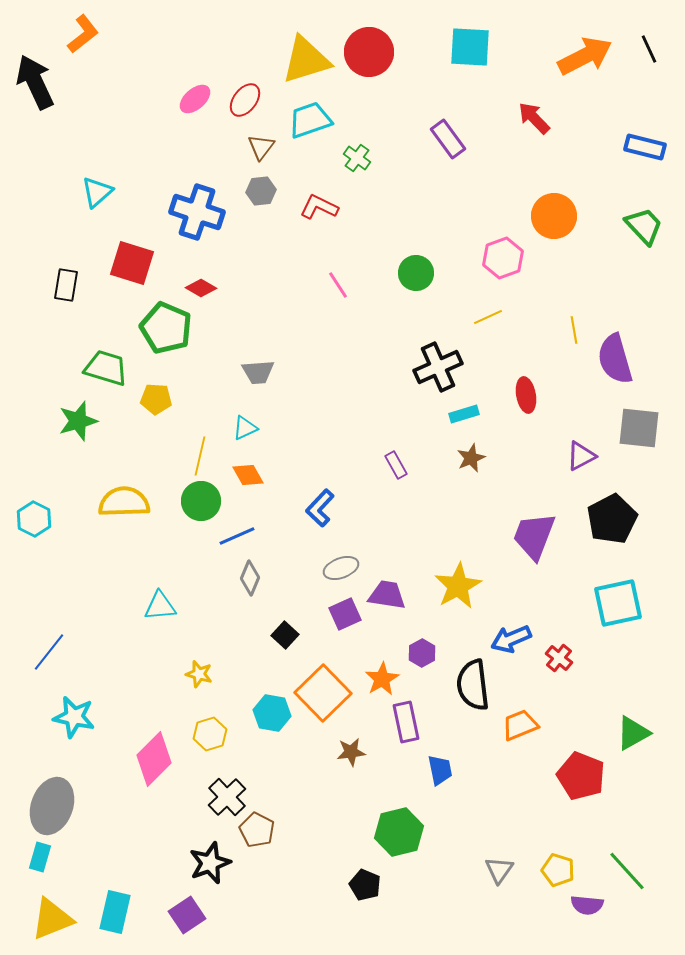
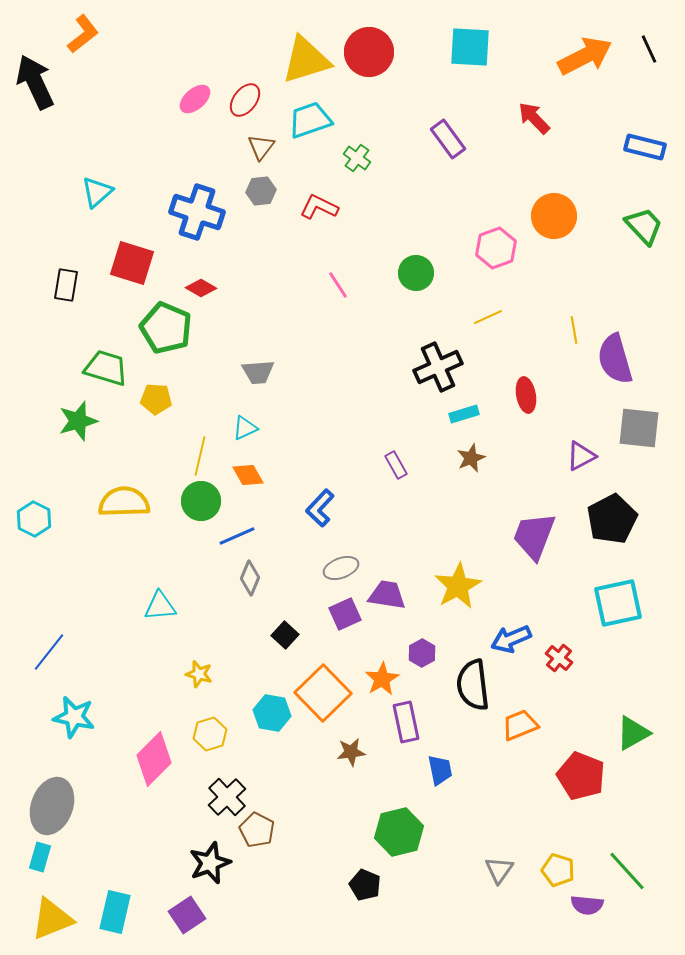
pink hexagon at (503, 258): moved 7 px left, 10 px up
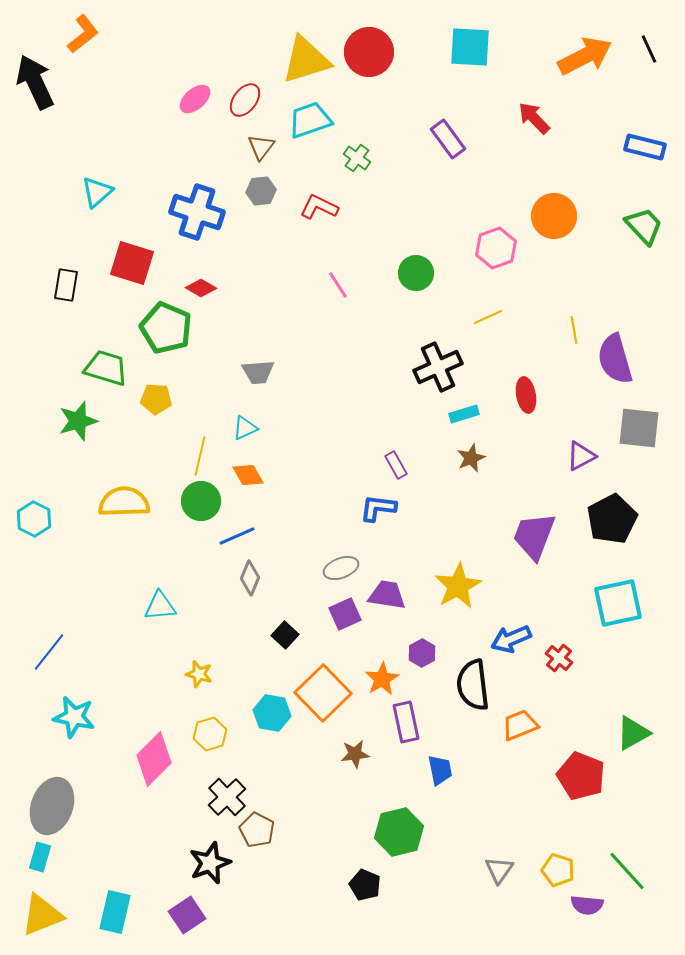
blue L-shape at (320, 508): moved 58 px right; rotated 54 degrees clockwise
brown star at (351, 752): moved 4 px right, 2 px down
yellow triangle at (52, 919): moved 10 px left, 4 px up
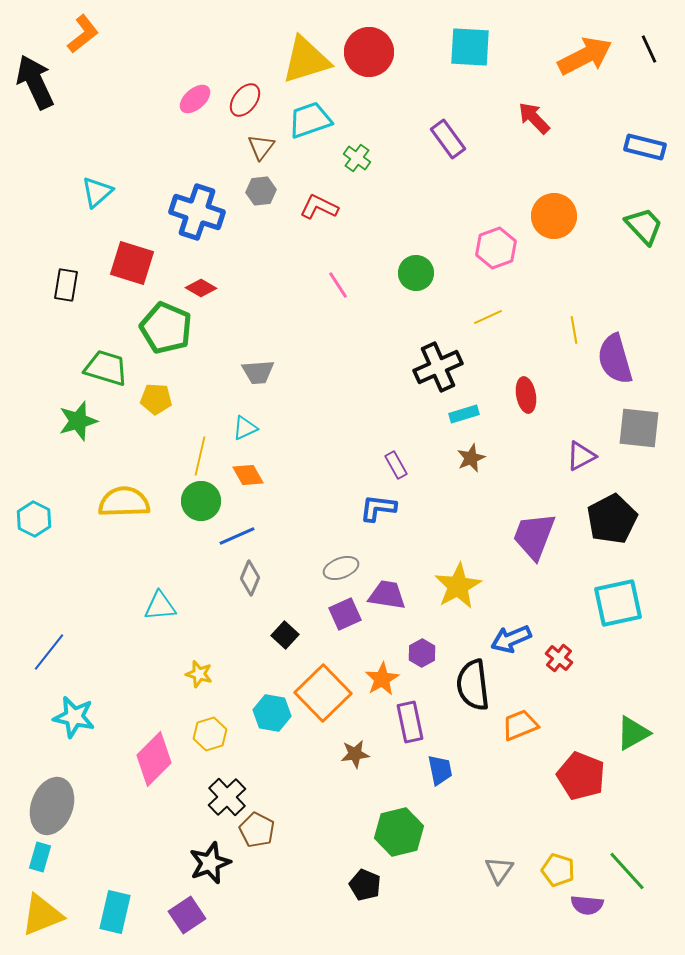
purple rectangle at (406, 722): moved 4 px right
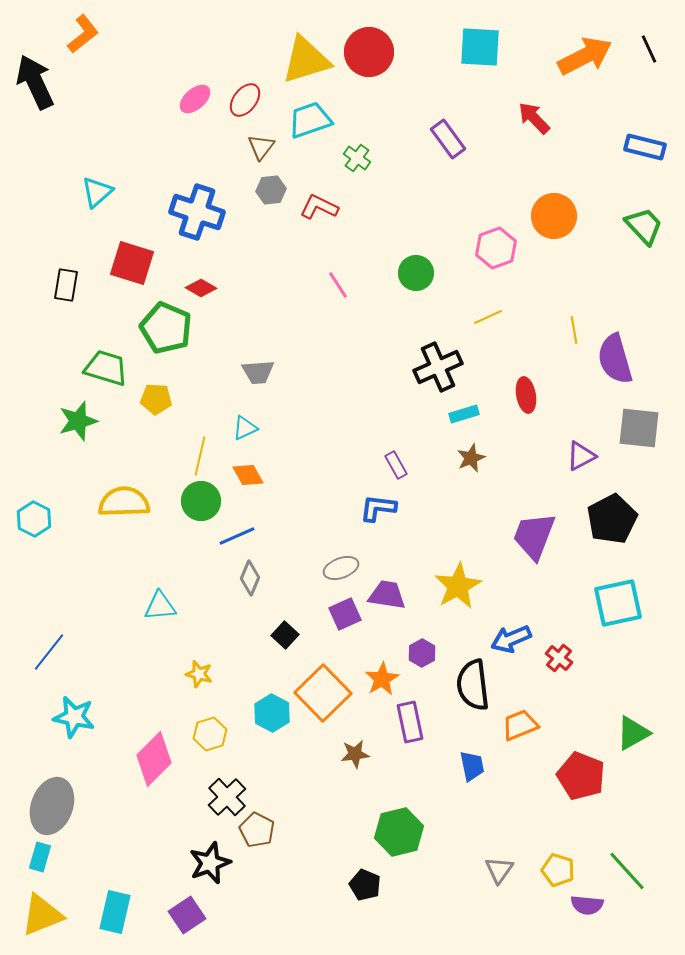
cyan square at (470, 47): moved 10 px right
gray hexagon at (261, 191): moved 10 px right, 1 px up
cyan hexagon at (272, 713): rotated 18 degrees clockwise
blue trapezoid at (440, 770): moved 32 px right, 4 px up
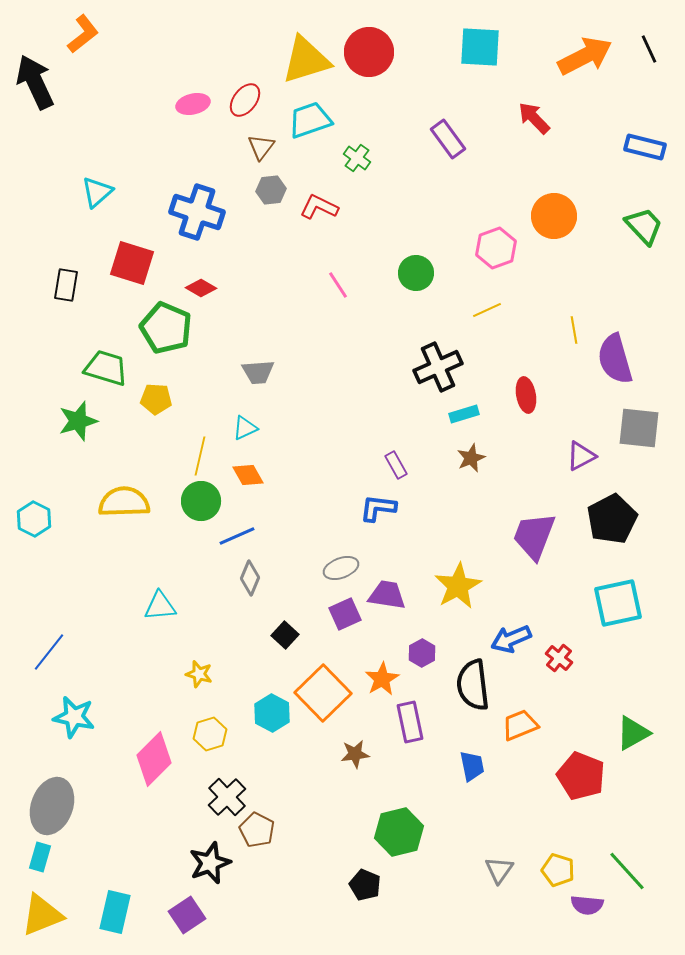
pink ellipse at (195, 99): moved 2 px left, 5 px down; rotated 28 degrees clockwise
yellow line at (488, 317): moved 1 px left, 7 px up
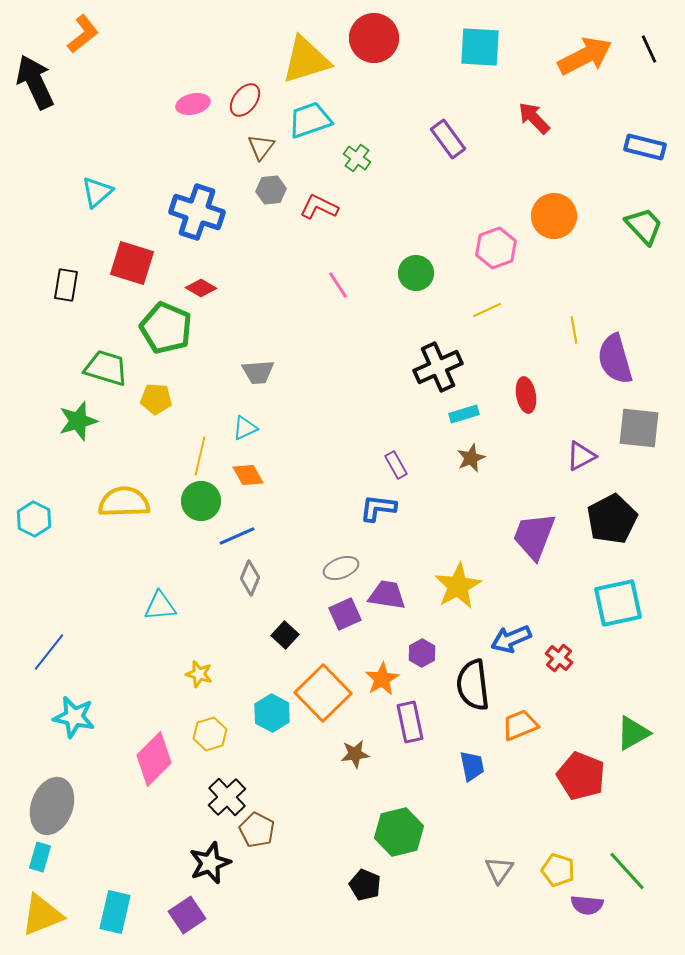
red circle at (369, 52): moved 5 px right, 14 px up
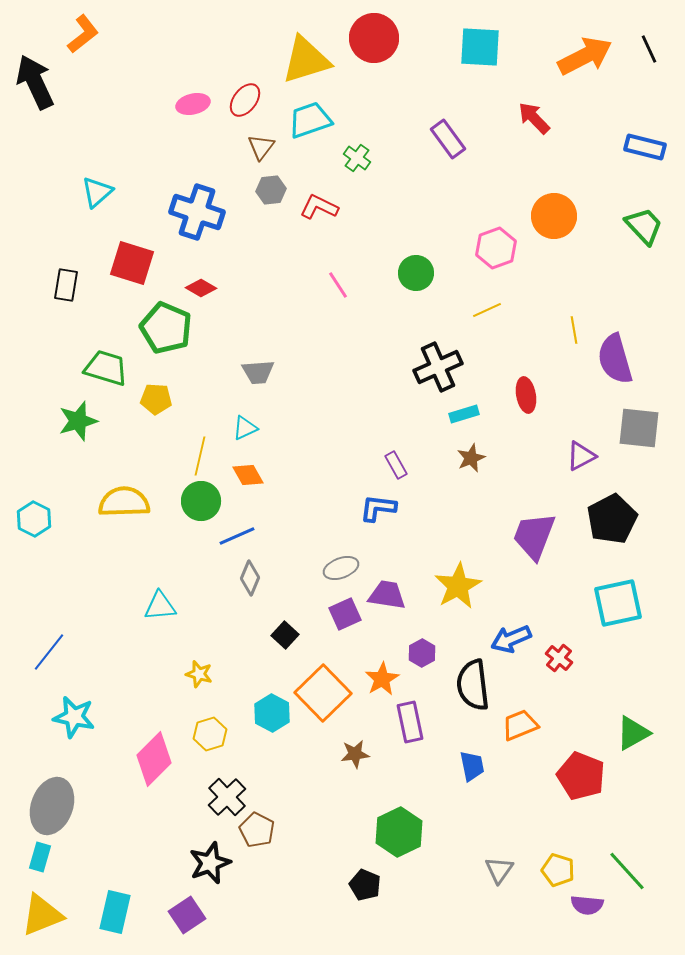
green hexagon at (399, 832): rotated 12 degrees counterclockwise
